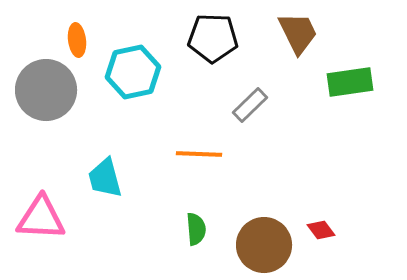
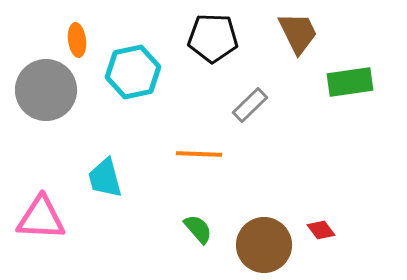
green semicircle: moved 2 px right; rotated 36 degrees counterclockwise
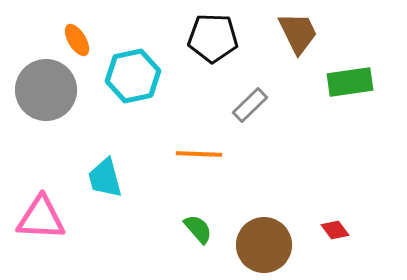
orange ellipse: rotated 24 degrees counterclockwise
cyan hexagon: moved 4 px down
red diamond: moved 14 px right
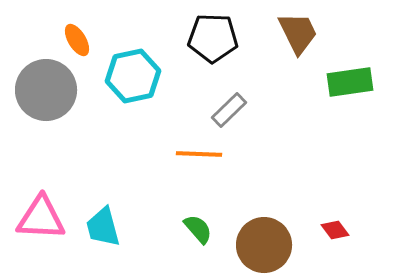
gray rectangle: moved 21 px left, 5 px down
cyan trapezoid: moved 2 px left, 49 px down
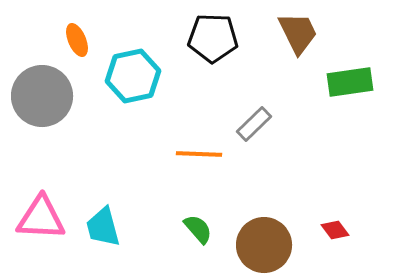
orange ellipse: rotated 8 degrees clockwise
gray circle: moved 4 px left, 6 px down
gray rectangle: moved 25 px right, 14 px down
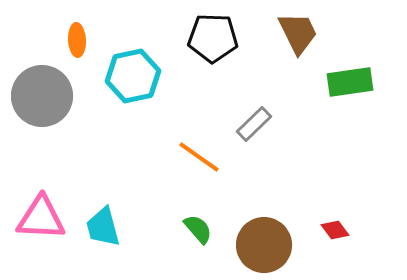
orange ellipse: rotated 20 degrees clockwise
orange line: moved 3 px down; rotated 33 degrees clockwise
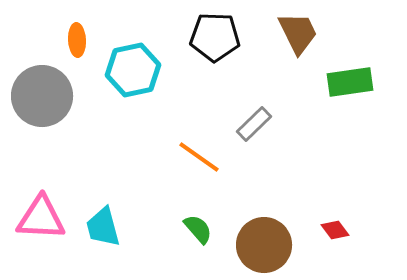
black pentagon: moved 2 px right, 1 px up
cyan hexagon: moved 6 px up
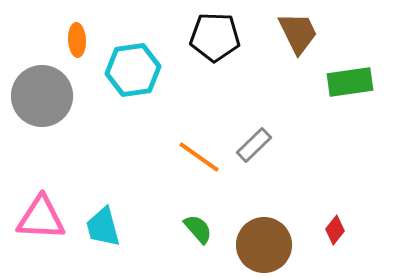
cyan hexagon: rotated 4 degrees clockwise
gray rectangle: moved 21 px down
red diamond: rotated 76 degrees clockwise
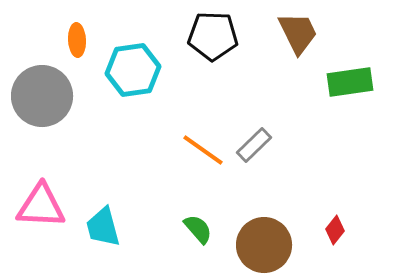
black pentagon: moved 2 px left, 1 px up
orange line: moved 4 px right, 7 px up
pink triangle: moved 12 px up
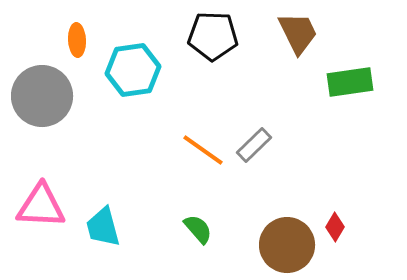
red diamond: moved 3 px up; rotated 8 degrees counterclockwise
brown circle: moved 23 px right
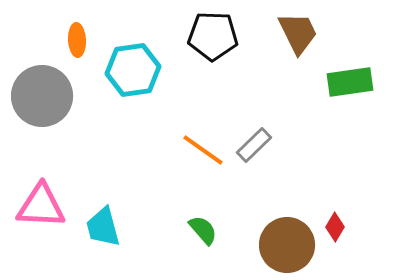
green semicircle: moved 5 px right, 1 px down
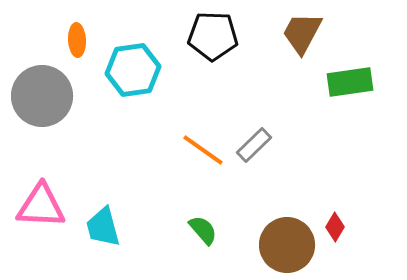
brown trapezoid: moved 4 px right; rotated 126 degrees counterclockwise
